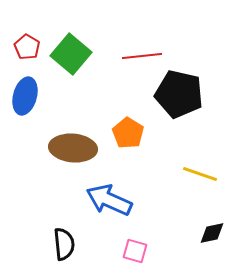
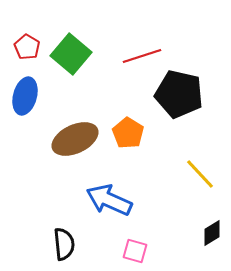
red line: rotated 12 degrees counterclockwise
brown ellipse: moved 2 px right, 9 px up; rotated 30 degrees counterclockwise
yellow line: rotated 28 degrees clockwise
black diamond: rotated 20 degrees counterclockwise
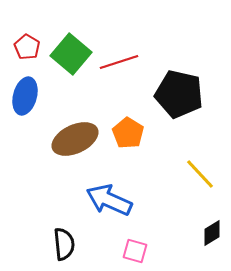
red line: moved 23 px left, 6 px down
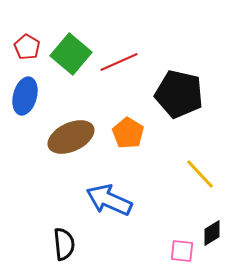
red line: rotated 6 degrees counterclockwise
brown ellipse: moved 4 px left, 2 px up
pink square: moved 47 px right; rotated 10 degrees counterclockwise
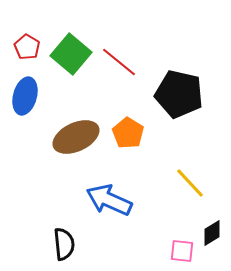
red line: rotated 63 degrees clockwise
brown ellipse: moved 5 px right
yellow line: moved 10 px left, 9 px down
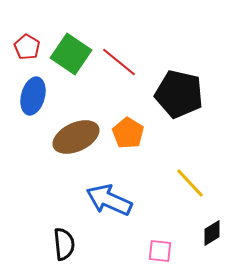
green square: rotated 6 degrees counterclockwise
blue ellipse: moved 8 px right
pink square: moved 22 px left
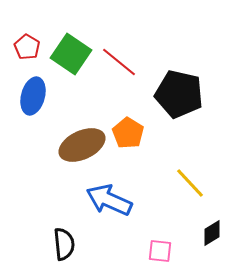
brown ellipse: moved 6 px right, 8 px down
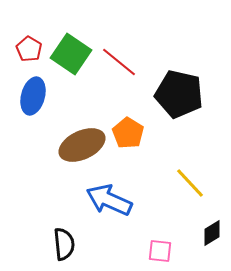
red pentagon: moved 2 px right, 2 px down
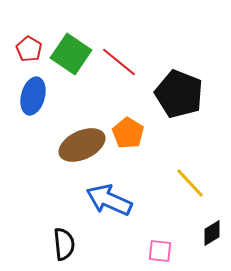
black pentagon: rotated 9 degrees clockwise
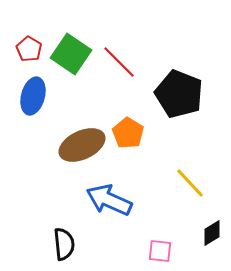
red line: rotated 6 degrees clockwise
